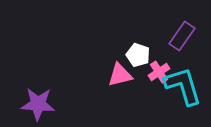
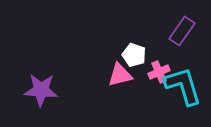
purple rectangle: moved 5 px up
white pentagon: moved 4 px left
pink cross: rotated 10 degrees clockwise
purple star: moved 3 px right, 14 px up
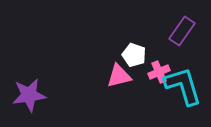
pink triangle: moved 1 px left, 1 px down
purple star: moved 12 px left, 5 px down; rotated 12 degrees counterclockwise
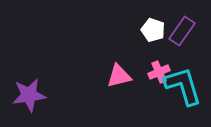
white pentagon: moved 19 px right, 25 px up
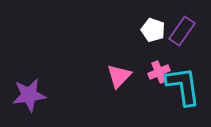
pink triangle: rotated 32 degrees counterclockwise
cyan L-shape: rotated 9 degrees clockwise
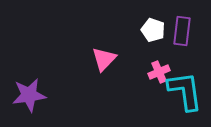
purple rectangle: rotated 28 degrees counterclockwise
pink triangle: moved 15 px left, 17 px up
cyan L-shape: moved 2 px right, 5 px down
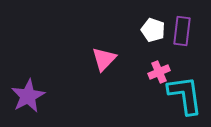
cyan L-shape: moved 4 px down
purple star: moved 1 px left, 1 px down; rotated 20 degrees counterclockwise
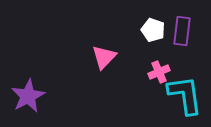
pink triangle: moved 2 px up
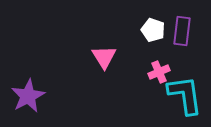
pink triangle: rotated 16 degrees counterclockwise
